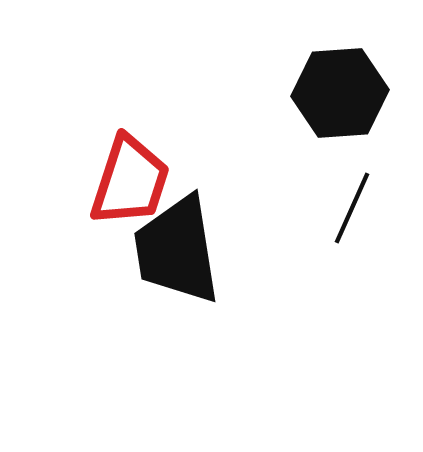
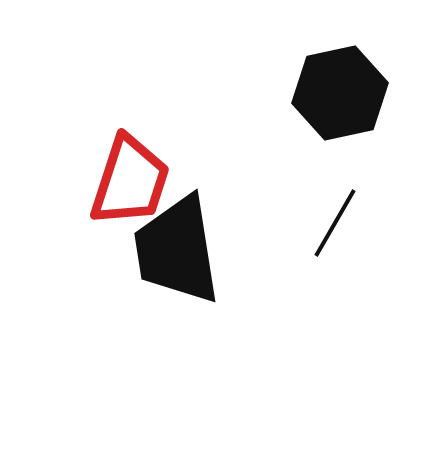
black hexagon: rotated 8 degrees counterclockwise
black line: moved 17 px left, 15 px down; rotated 6 degrees clockwise
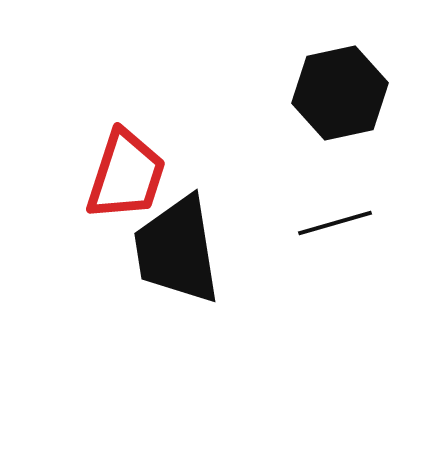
red trapezoid: moved 4 px left, 6 px up
black line: rotated 44 degrees clockwise
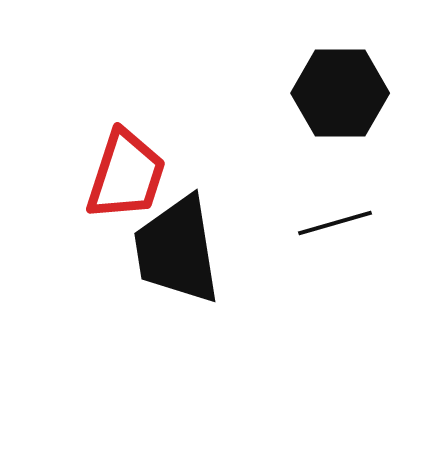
black hexagon: rotated 12 degrees clockwise
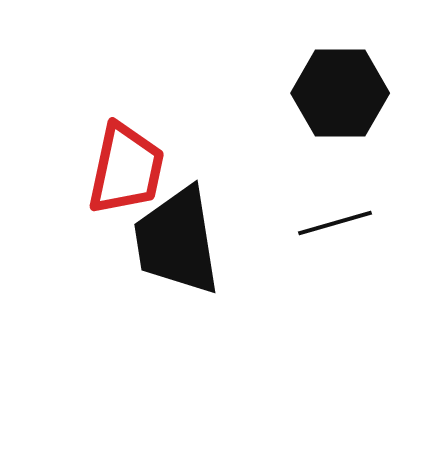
red trapezoid: moved 6 px up; rotated 6 degrees counterclockwise
black trapezoid: moved 9 px up
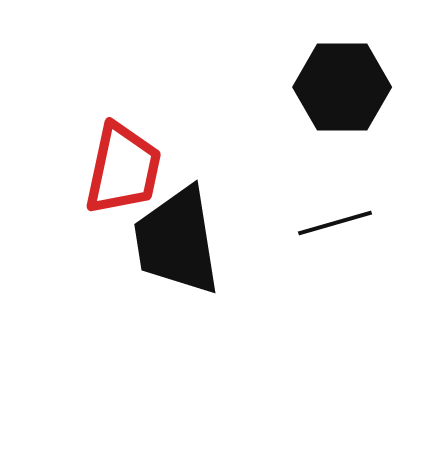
black hexagon: moved 2 px right, 6 px up
red trapezoid: moved 3 px left
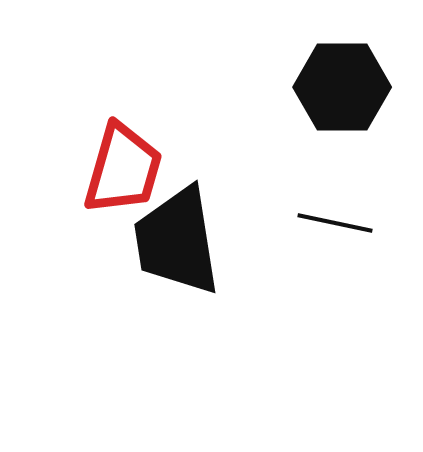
red trapezoid: rotated 4 degrees clockwise
black line: rotated 28 degrees clockwise
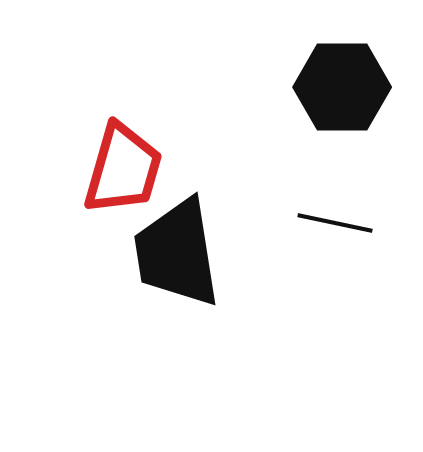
black trapezoid: moved 12 px down
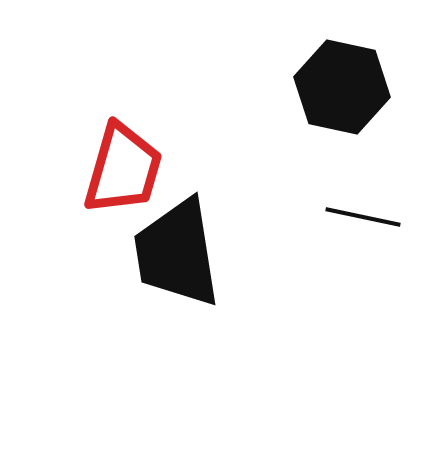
black hexagon: rotated 12 degrees clockwise
black line: moved 28 px right, 6 px up
